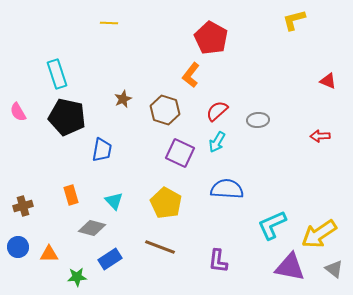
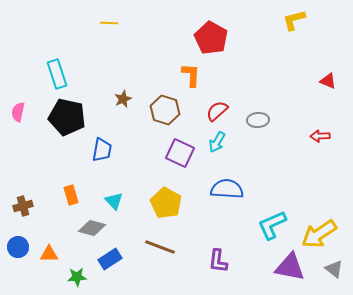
orange L-shape: rotated 145 degrees clockwise
pink semicircle: rotated 42 degrees clockwise
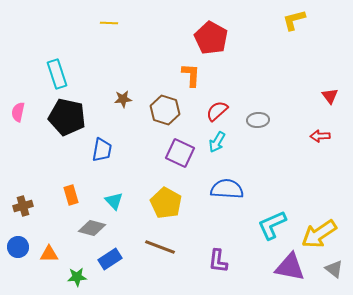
red triangle: moved 2 px right, 15 px down; rotated 30 degrees clockwise
brown star: rotated 18 degrees clockwise
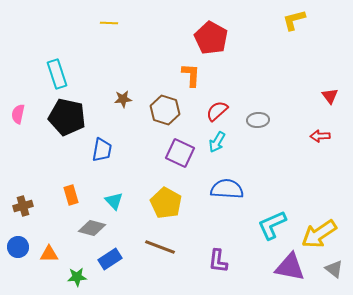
pink semicircle: moved 2 px down
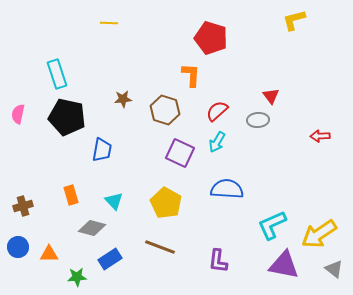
red pentagon: rotated 12 degrees counterclockwise
red triangle: moved 59 px left
purple triangle: moved 6 px left, 2 px up
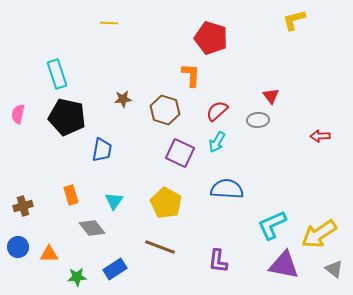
cyan triangle: rotated 18 degrees clockwise
gray diamond: rotated 36 degrees clockwise
blue rectangle: moved 5 px right, 10 px down
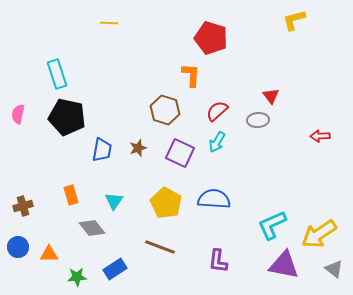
brown star: moved 15 px right, 49 px down; rotated 12 degrees counterclockwise
blue semicircle: moved 13 px left, 10 px down
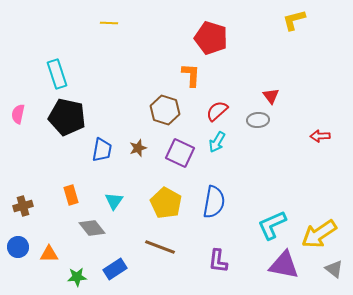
blue semicircle: moved 3 px down; rotated 96 degrees clockwise
